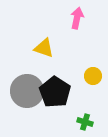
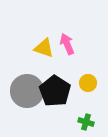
pink arrow: moved 10 px left, 26 px down; rotated 35 degrees counterclockwise
yellow circle: moved 5 px left, 7 px down
black pentagon: moved 1 px up
green cross: moved 1 px right
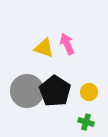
yellow circle: moved 1 px right, 9 px down
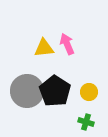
yellow triangle: rotated 25 degrees counterclockwise
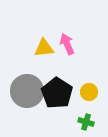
black pentagon: moved 2 px right, 2 px down
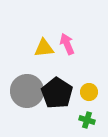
green cross: moved 1 px right, 2 px up
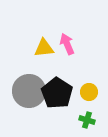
gray circle: moved 2 px right
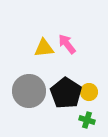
pink arrow: rotated 15 degrees counterclockwise
black pentagon: moved 9 px right
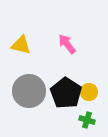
yellow triangle: moved 23 px left, 3 px up; rotated 20 degrees clockwise
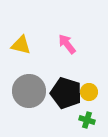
black pentagon: rotated 16 degrees counterclockwise
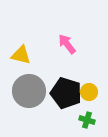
yellow triangle: moved 10 px down
